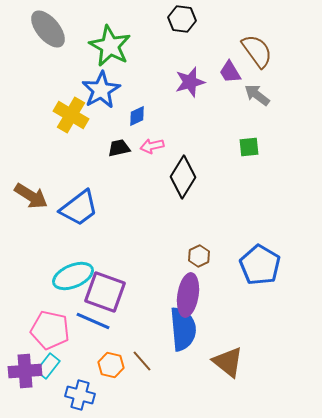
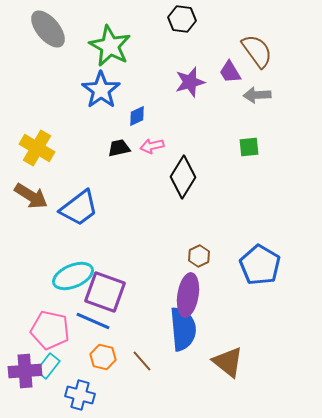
blue star: rotated 6 degrees counterclockwise
gray arrow: rotated 40 degrees counterclockwise
yellow cross: moved 34 px left, 33 px down
orange hexagon: moved 8 px left, 8 px up
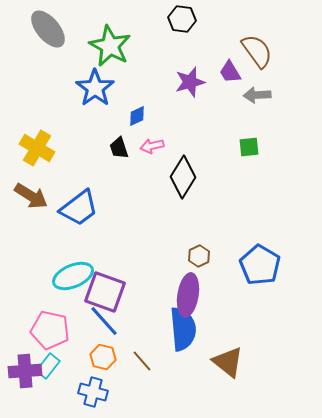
blue star: moved 6 px left, 2 px up
black trapezoid: rotated 95 degrees counterclockwise
blue line: moved 11 px right; rotated 24 degrees clockwise
blue cross: moved 13 px right, 3 px up
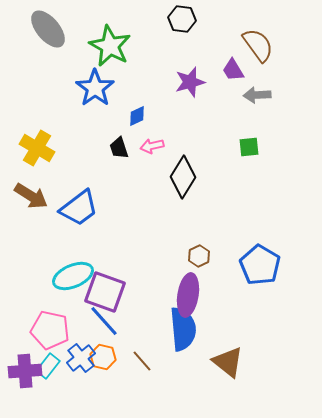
brown semicircle: moved 1 px right, 6 px up
purple trapezoid: moved 3 px right, 2 px up
blue cross: moved 12 px left, 34 px up; rotated 36 degrees clockwise
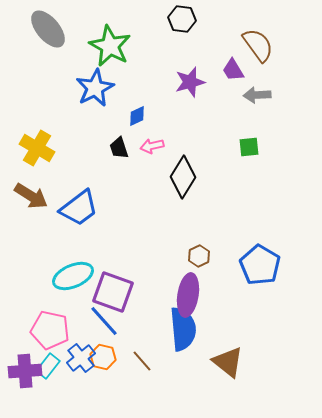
blue star: rotated 9 degrees clockwise
purple square: moved 8 px right
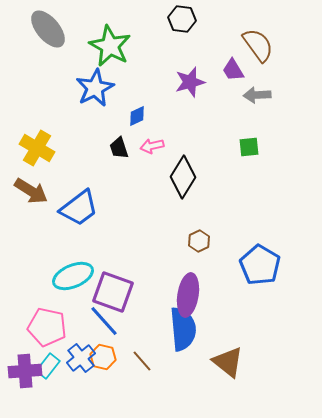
brown arrow: moved 5 px up
brown hexagon: moved 15 px up
pink pentagon: moved 3 px left, 3 px up
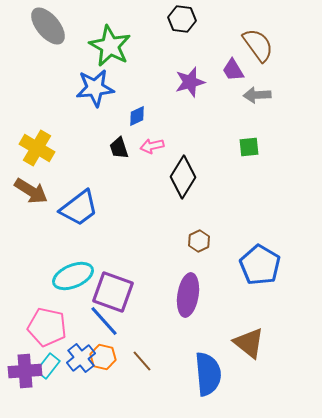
gray ellipse: moved 3 px up
blue star: rotated 21 degrees clockwise
blue semicircle: moved 25 px right, 45 px down
brown triangle: moved 21 px right, 19 px up
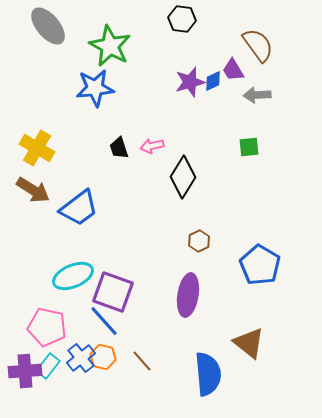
blue diamond: moved 76 px right, 35 px up
brown arrow: moved 2 px right, 1 px up
